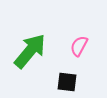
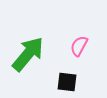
green arrow: moved 2 px left, 3 px down
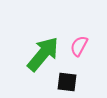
green arrow: moved 15 px right
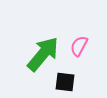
black square: moved 2 px left
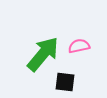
pink semicircle: rotated 50 degrees clockwise
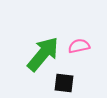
black square: moved 1 px left, 1 px down
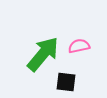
black square: moved 2 px right, 1 px up
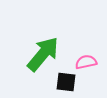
pink semicircle: moved 7 px right, 16 px down
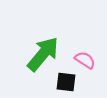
pink semicircle: moved 1 px left, 2 px up; rotated 45 degrees clockwise
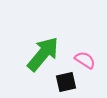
black square: rotated 20 degrees counterclockwise
